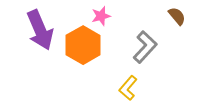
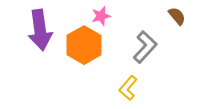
purple arrow: rotated 15 degrees clockwise
orange hexagon: moved 1 px right
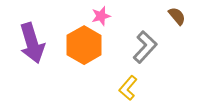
purple arrow: moved 8 px left, 13 px down; rotated 9 degrees counterclockwise
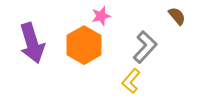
yellow L-shape: moved 3 px right, 7 px up
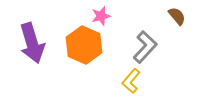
orange hexagon: rotated 6 degrees counterclockwise
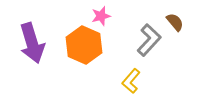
brown semicircle: moved 2 px left, 6 px down
gray L-shape: moved 4 px right, 7 px up
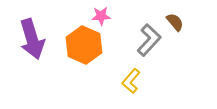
pink star: rotated 12 degrees clockwise
purple arrow: moved 4 px up
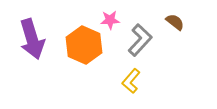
pink star: moved 9 px right, 4 px down
brown semicircle: rotated 12 degrees counterclockwise
gray L-shape: moved 9 px left
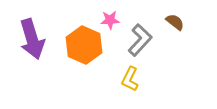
yellow L-shape: moved 1 px left, 2 px up; rotated 15 degrees counterclockwise
